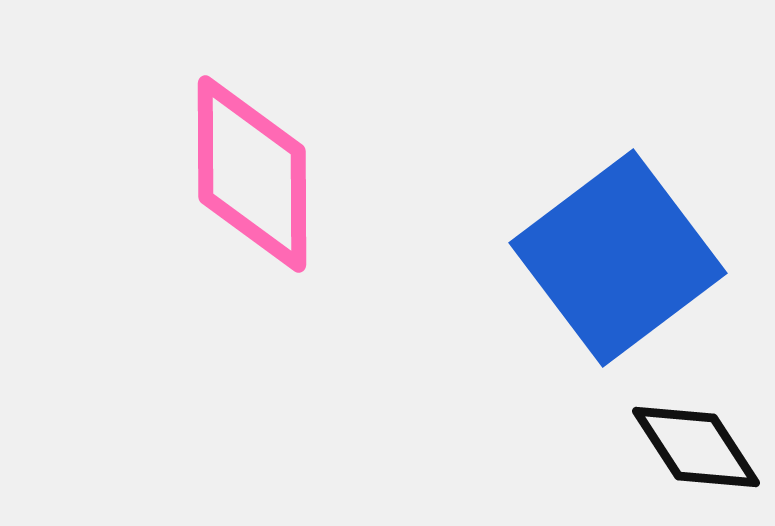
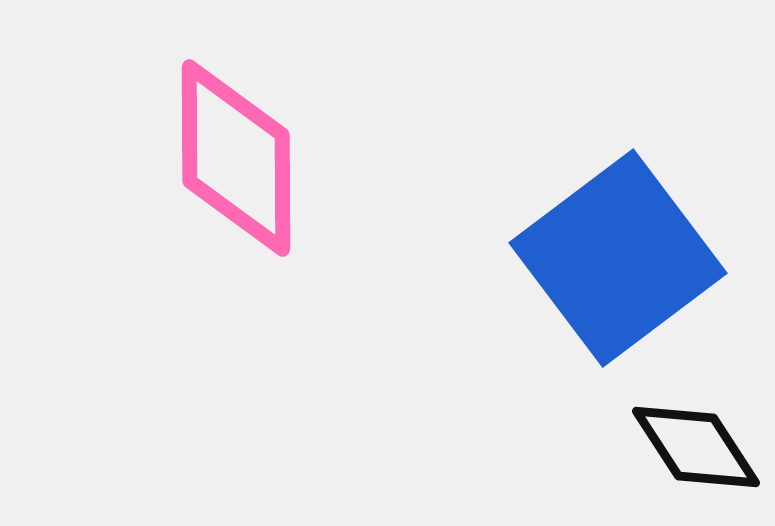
pink diamond: moved 16 px left, 16 px up
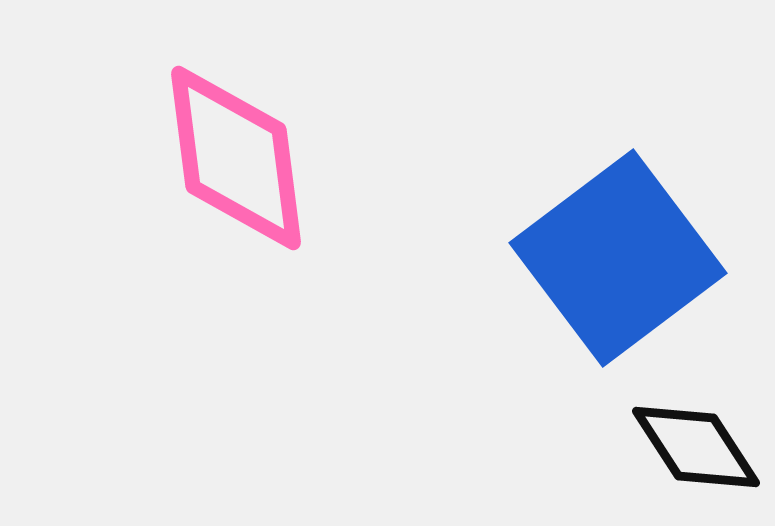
pink diamond: rotated 7 degrees counterclockwise
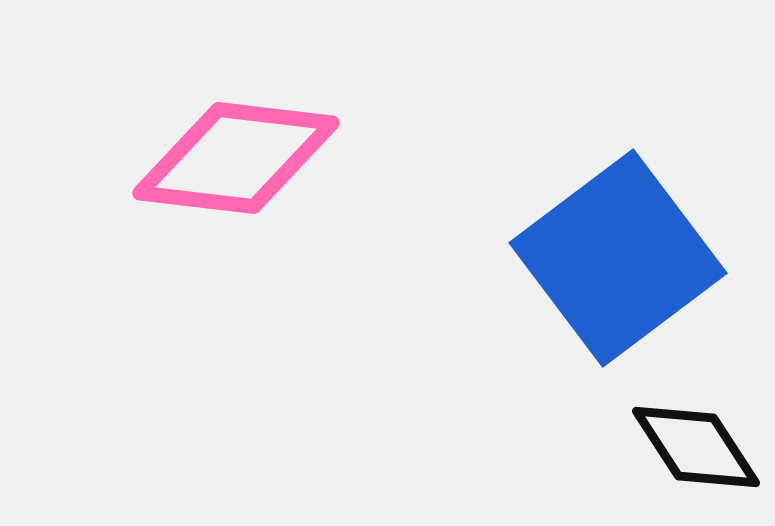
pink diamond: rotated 76 degrees counterclockwise
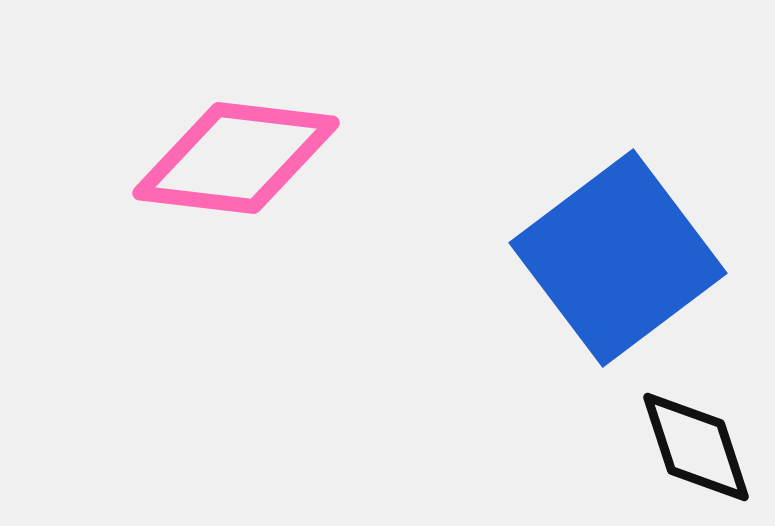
black diamond: rotated 15 degrees clockwise
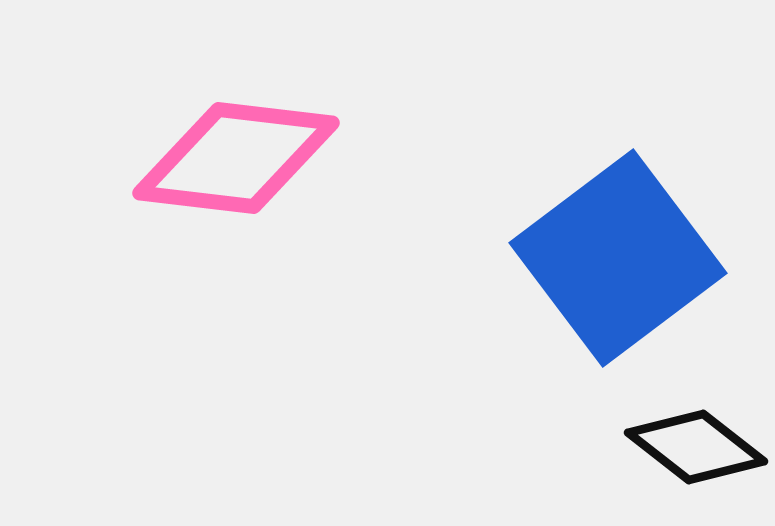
black diamond: rotated 34 degrees counterclockwise
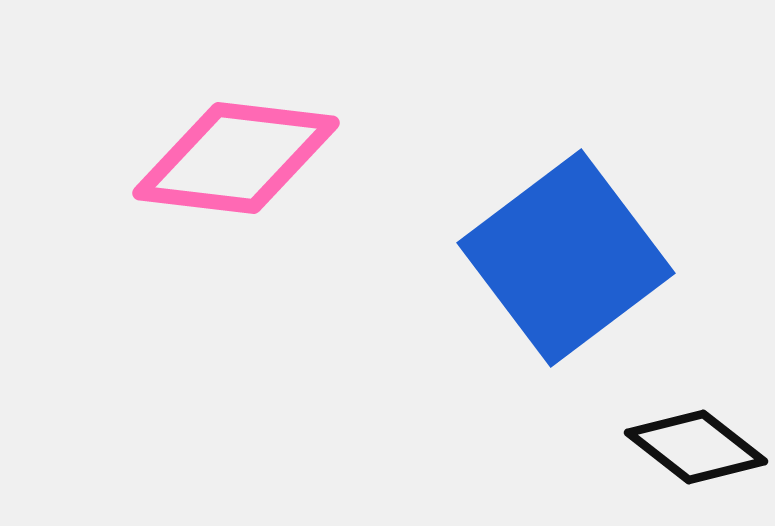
blue square: moved 52 px left
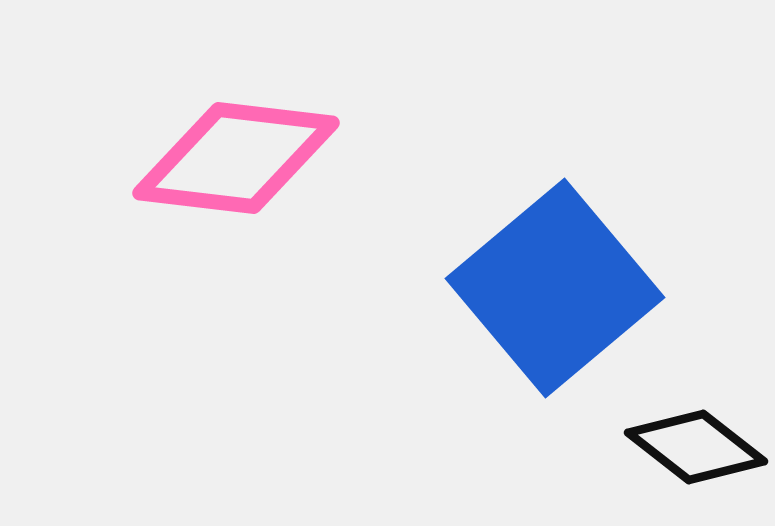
blue square: moved 11 px left, 30 px down; rotated 3 degrees counterclockwise
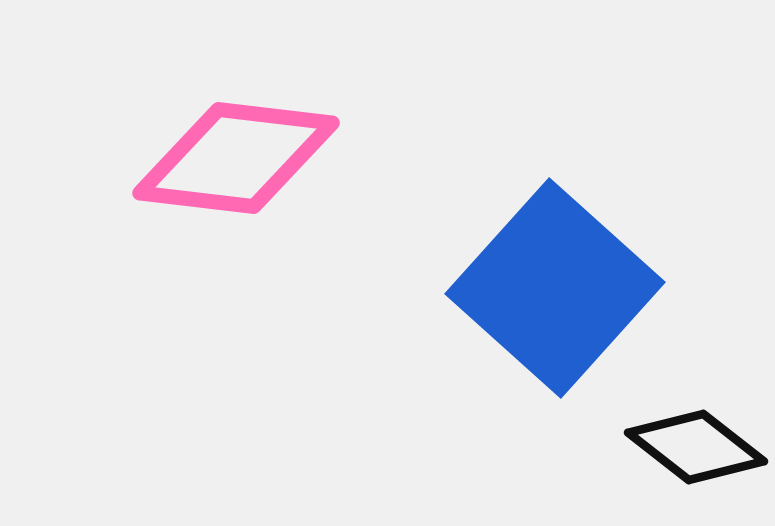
blue square: rotated 8 degrees counterclockwise
